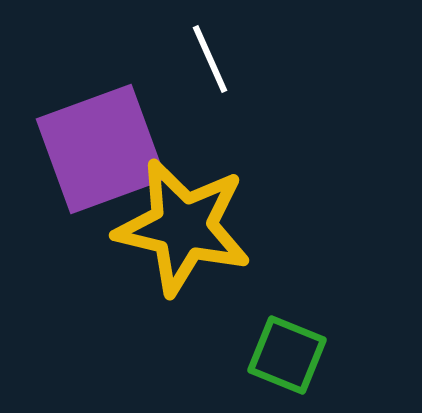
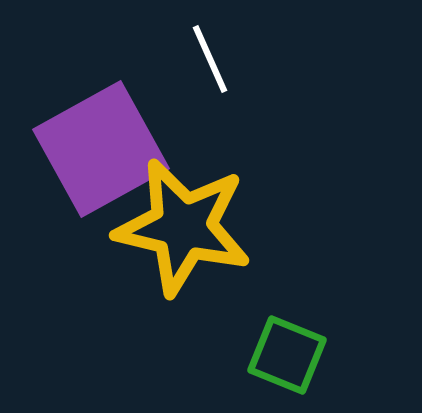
purple square: rotated 9 degrees counterclockwise
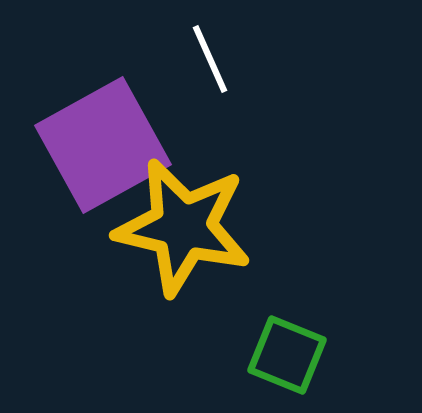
purple square: moved 2 px right, 4 px up
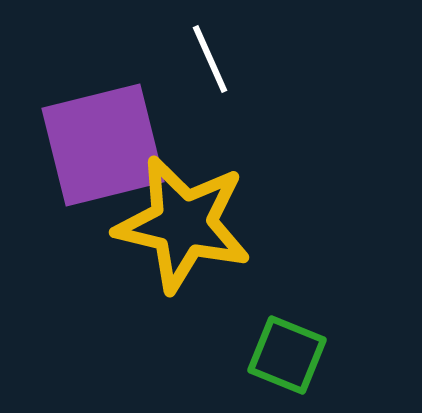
purple square: rotated 15 degrees clockwise
yellow star: moved 3 px up
